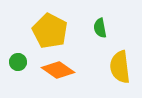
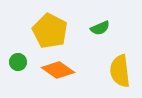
green semicircle: rotated 102 degrees counterclockwise
yellow semicircle: moved 4 px down
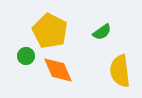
green semicircle: moved 2 px right, 4 px down; rotated 12 degrees counterclockwise
green circle: moved 8 px right, 6 px up
orange diamond: rotated 32 degrees clockwise
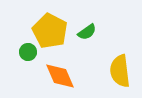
green semicircle: moved 15 px left
green circle: moved 2 px right, 4 px up
orange diamond: moved 2 px right, 6 px down
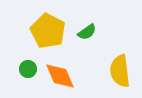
yellow pentagon: moved 2 px left
green circle: moved 17 px down
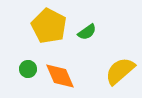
yellow pentagon: moved 1 px right, 5 px up
yellow semicircle: rotated 56 degrees clockwise
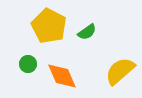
green circle: moved 5 px up
orange diamond: moved 2 px right
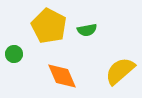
green semicircle: moved 2 px up; rotated 24 degrees clockwise
green circle: moved 14 px left, 10 px up
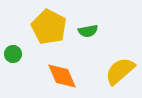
yellow pentagon: moved 1 px down
green semicircle: moved 1 px right, 1 px down
green circle: moved 1 px left
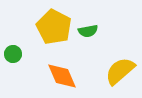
yellow pentagon: moved 5 px right
